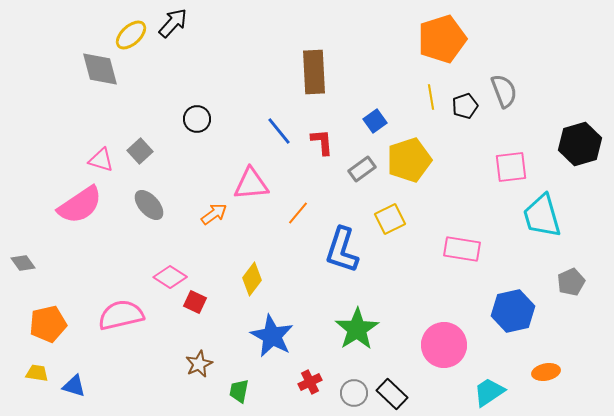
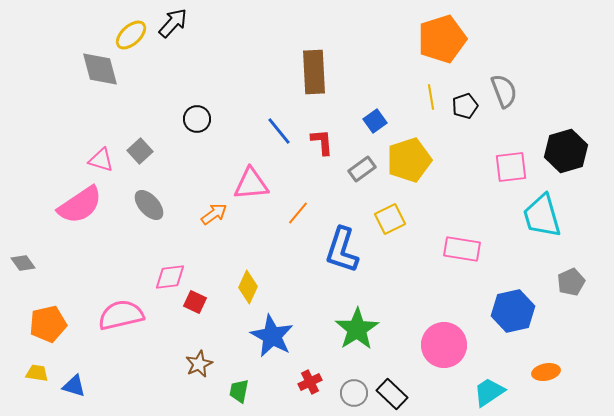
black hexagon at (580, 144): moved 14 px left, 7 px down
pink diamond at (170, 277): rotated 40 degrees counterclockwise
yellow diamond at (252, 279): moved 4 px left, 8 px down; rotated 12 degrees counterclockwise
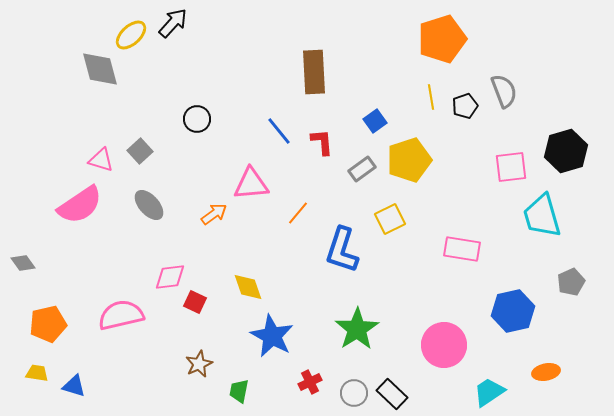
yellow diamond at (248, 287): rotated 44 degrees counterclockwise
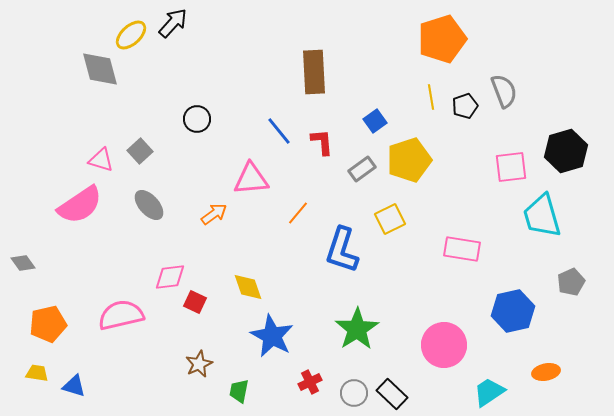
pink triangle at (251, 184): moved 5 px up
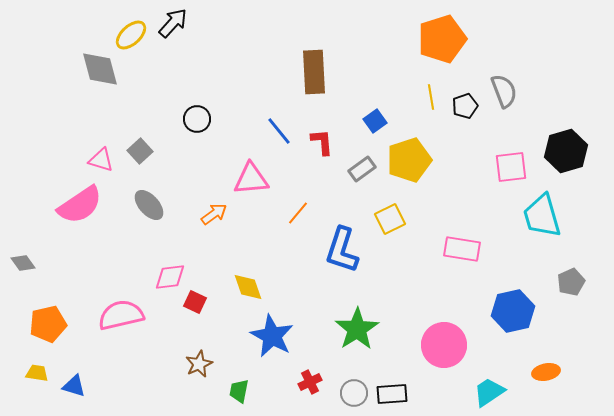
black rectangle at (392, 394): rotated 48 degrees counterclockwise
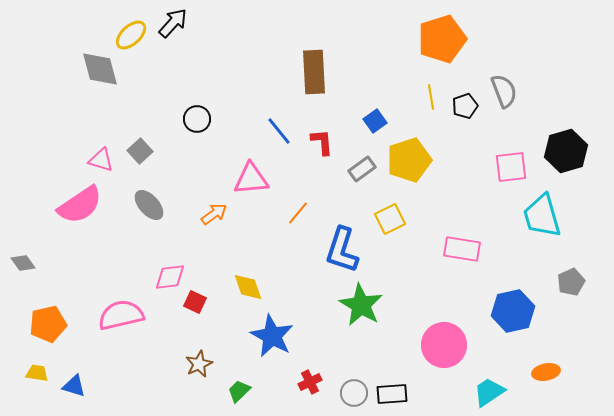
green star at (357, 329): moved 4 px right, 24 px up; rotated 9 degrees counterclockwise
green trapezoid at (239, 391): rotated 35 degrees clockwise
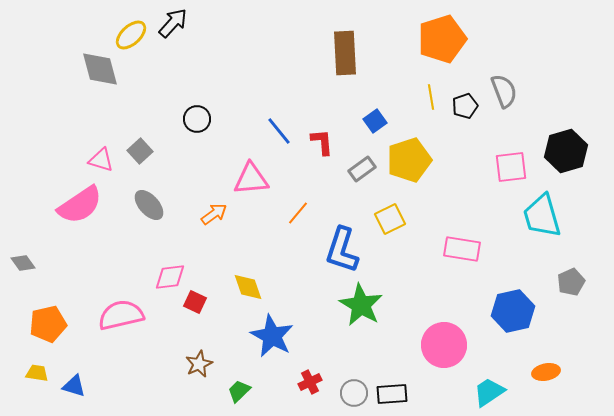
brown rectangle at (314, 72): moved 31 px right, 19 px up
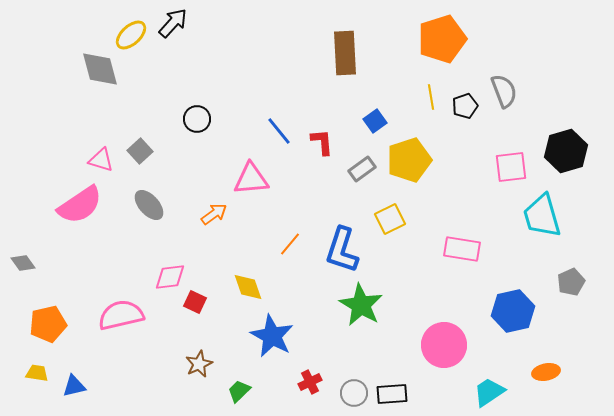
orange line at (298, 213): moved 8 px left, 31 px down
blue triangle at (74, 386): rotated 30 degrees counterclockwise
